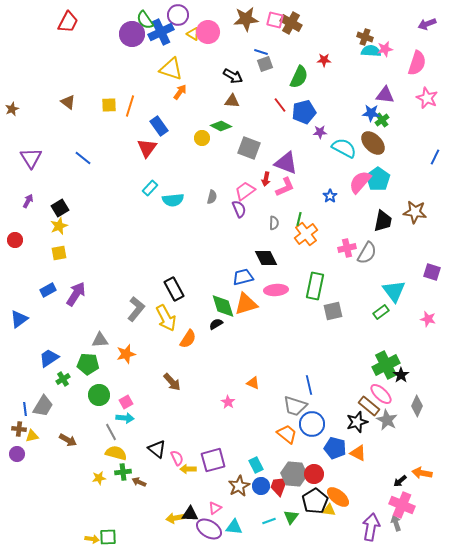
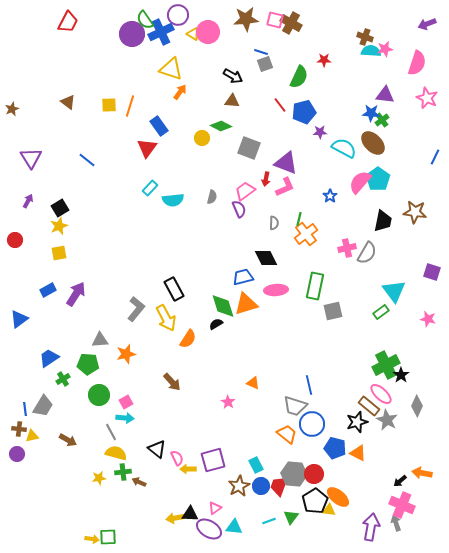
blue line at (83, 158): moved 4 px right, 2 px down
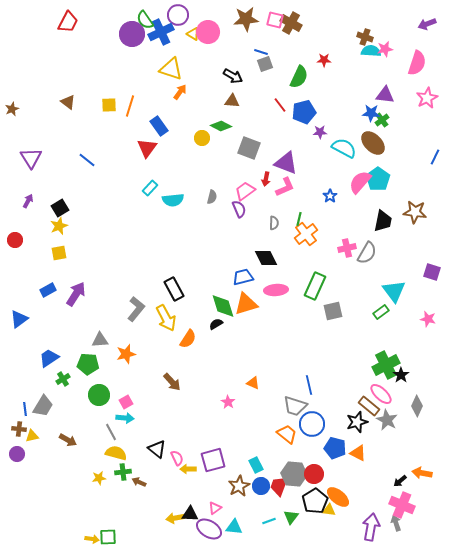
pink star at (427, 98): rotated 20 degrees clockwise
green rectangle at (315, 286): rotated 12 degrees clockwise
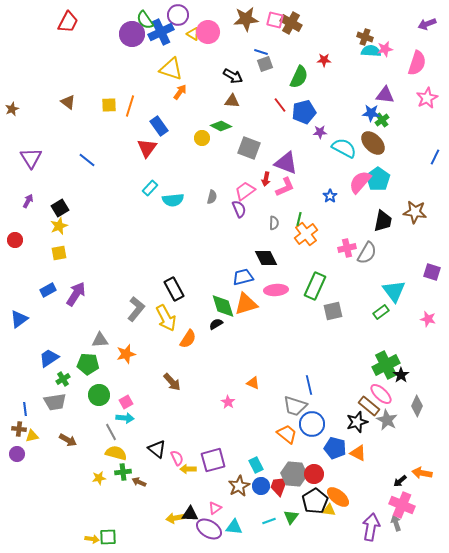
gray trapezoid at (43, 406): moved 12 px right, 4 px up; rotated 50 degrees clockwise
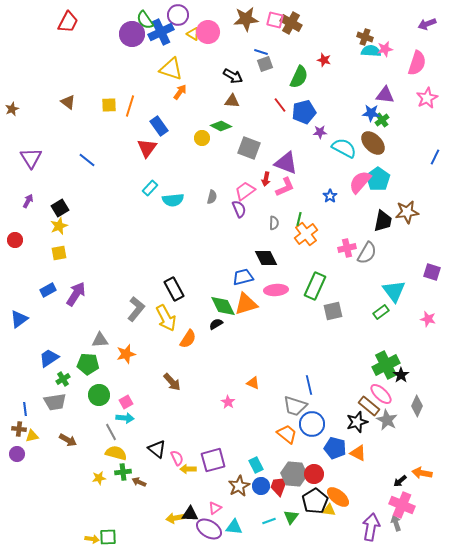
red star at (324, 60): rotated 16 degrees clockwise
brown star at (415, 212): moved 8 px left; rotated 15 degrees counterclockwise
green diamond at (223, 306): rotated 8 degrees counterclockwise
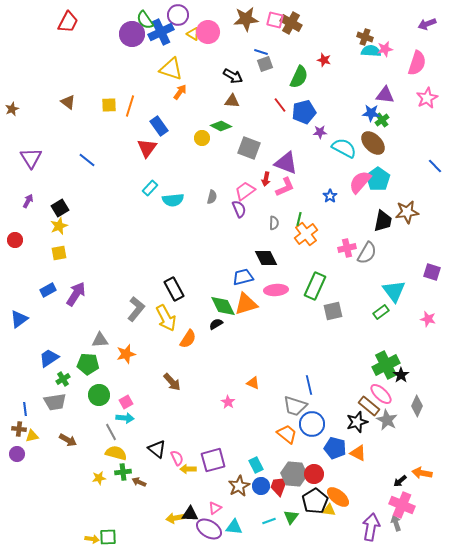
blue line at (435, 157): moved 9 px down; rotated 70 degrees counterclockwise
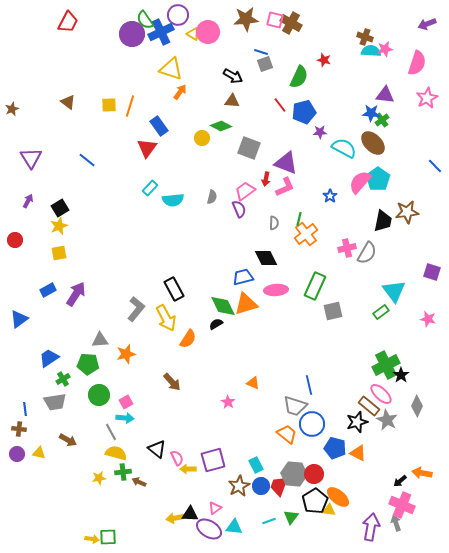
yellow triangle at (32, 436): moved 7 px right, 17 px down; rotated 24 degrees clockwise
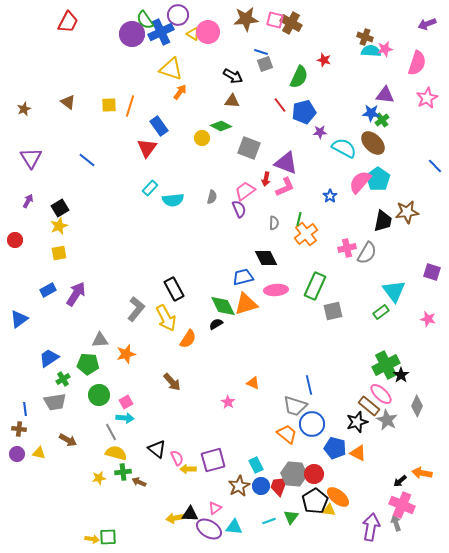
brown star at (12, 109): moved 12 px right
